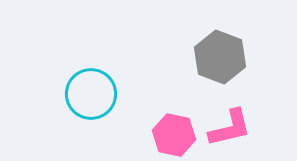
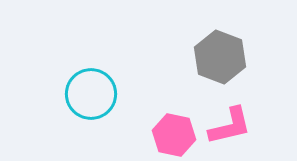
pink L-shape: moved 2 px up
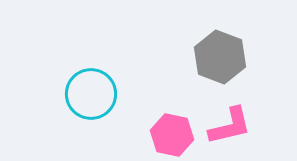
pink hexagon: moved 2 px left
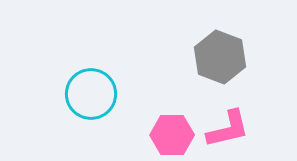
pink L-shape: moved 2 px left, 3 px down
pink hexagon: rotated 12 degrees counterclockwise
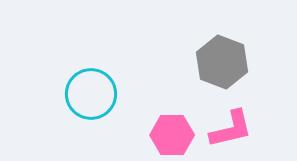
gray hexagon: moved 2 px right, 5 px down
pink L-shape: moved 3 px right
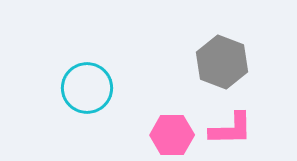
cyan circle: moved 4 px left, 6 px up
pink L-shape: rotated 12 degrees clockwise
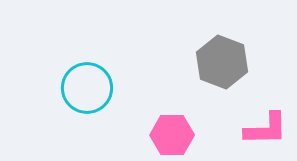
pink L-shape: moved 35 px right
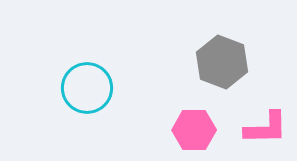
pink L-shape: moved 1 px up
pink hexagon: moved 22 px right, 5 px up
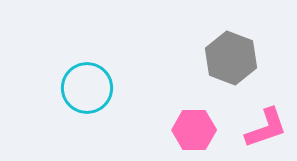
gray hexagon: moved 9 px right, 4 px up
pink L-shape: rotated 18 degrees counterclockwise
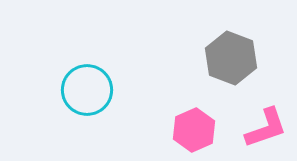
cyan circle: moved 2 px down
pink hexagon: rotated 24 degrees counterclockwise
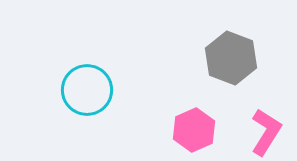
pink L-shape: moved 4 px down; rotated 39 degrees counterclockwise
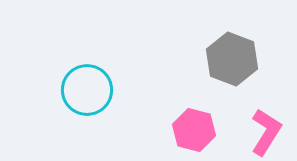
gray hexagon: moved 1 px right, 1 px down
pink hexagon: rotated 21 degrees counterclockwise
